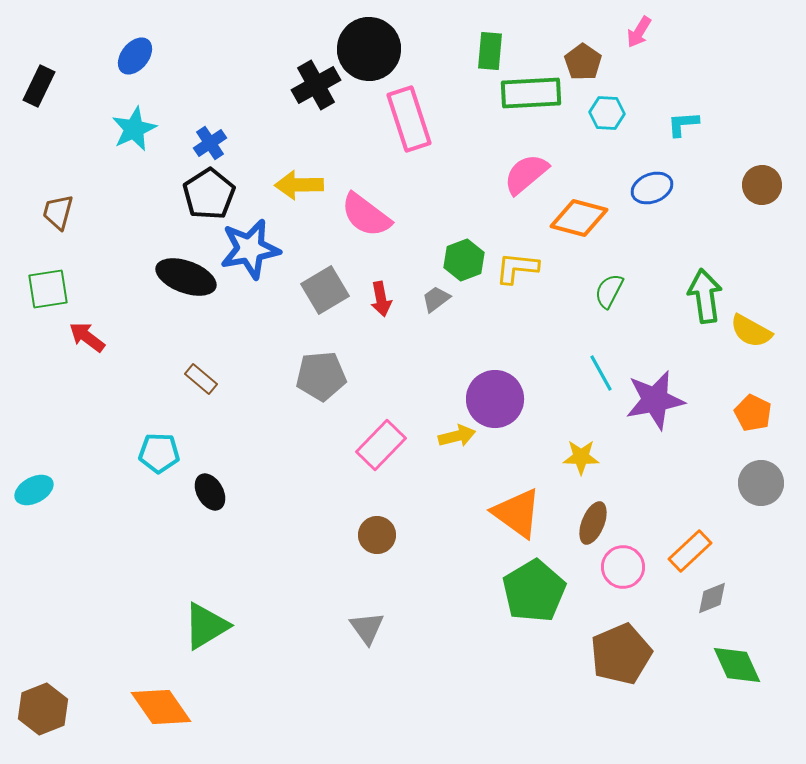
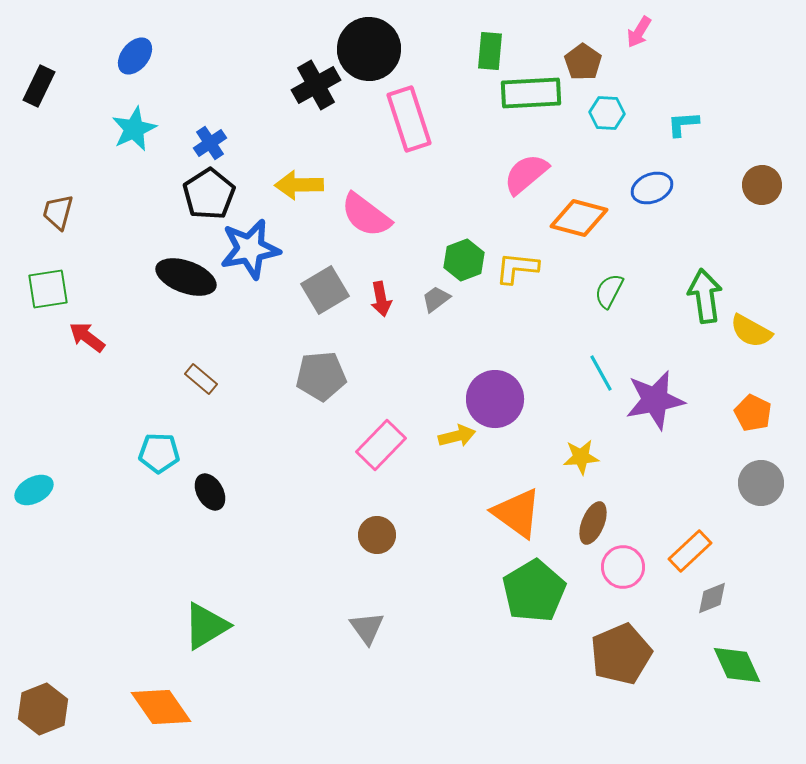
yellow star at (581, 457): rotated 6 degrees counterclockwise
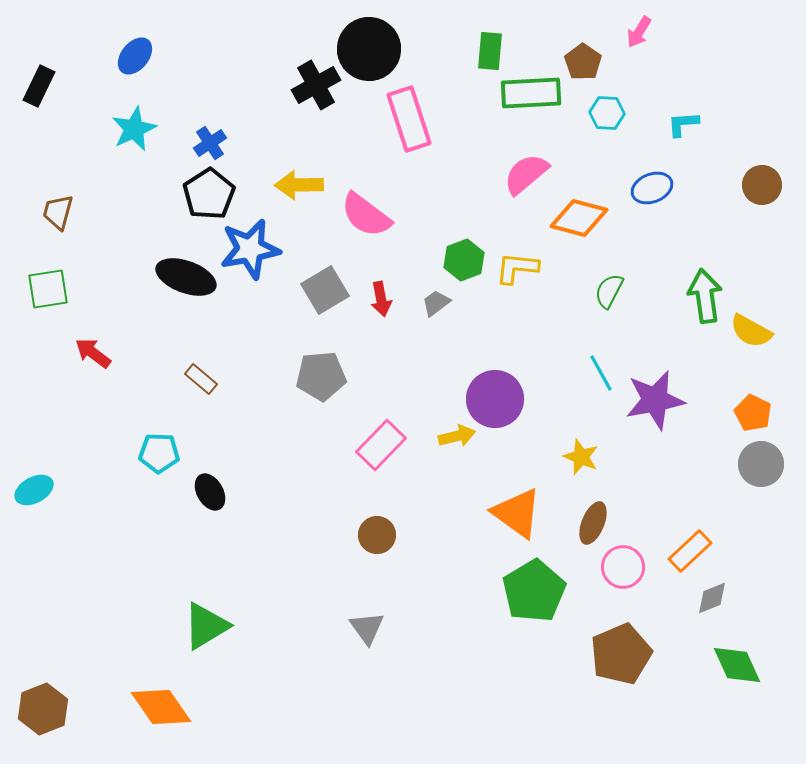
gray trapezoid at (436, 299): moved 4 px down
red arrow at (87, 337): moved 6 px right, 16 px down
yellow star at (581, 457): rotated 27 degrees clockwise
gray circle at (761, 483): moved 19 px up
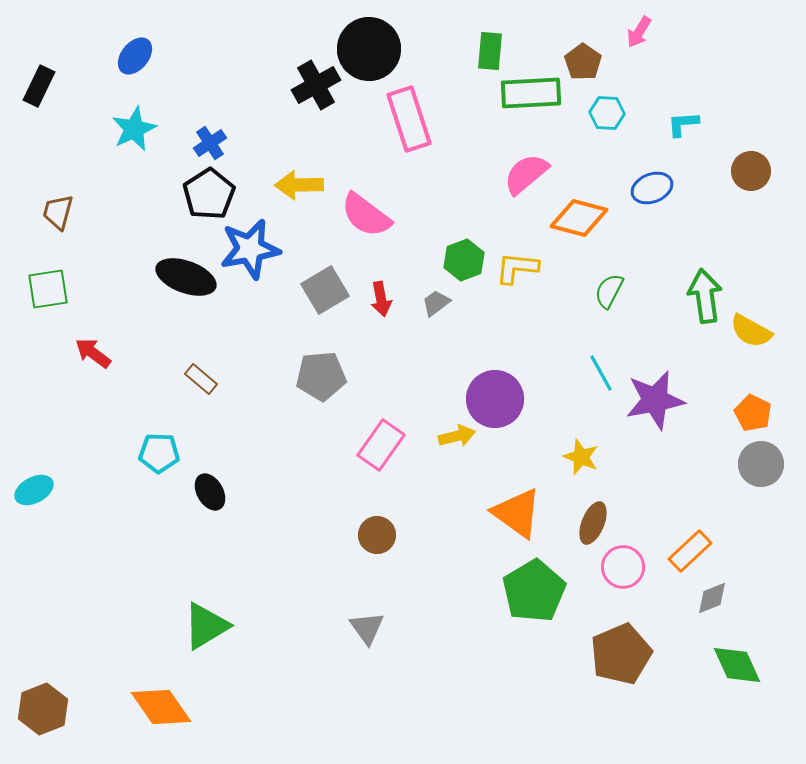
brown circle at (762, 185): moved 11 px left, 14 px up
pink rectangle at (381, 445): rotated 9 degrees counterclockwise
